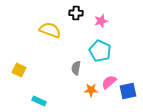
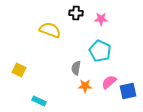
pink star: moved 2 px up; rotated 16 degrees clockwise
orange star: moved 6 px left, 4 px up
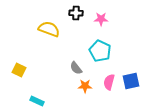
yellow semicircle: moved 1 px left, 1 px up
gray semicircle: rotated 48 degrees counterclockwise
pink semicircle: rotated 35 degrees counterclockwise
blue square: moved 3 px right, 10 px up
cyan rectangle: moved 2 px left
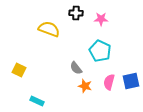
orange star: rotated 16 degrees clockwise
